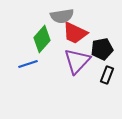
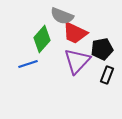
gray semicircle: rotated 30 degrees clockwise
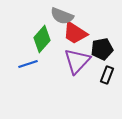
red trapezoid: rotated 8 degrees clockwise
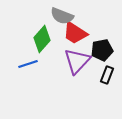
black pentagon: moved 1 px down
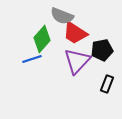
blue line: moved 4 px right, 5 px up
black rectangle: moved 9 px down
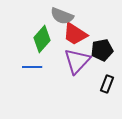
red trapezoid: moved 1 px down
blue line: moved 8 px down; rotated 18 degrees clockwise
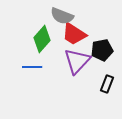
red trapezoid: moved 1 px left
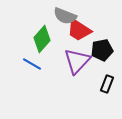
gray semicircle: moved 3 px right
red trapezoid: moved 5 px right, 4 px up
blue line: moved 3 px up; rotated 30 degrees clockwise
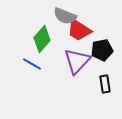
black rectangle: moved 2 px left; rotated 30 degrees counterclockwise
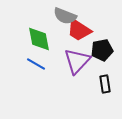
green diamond: moved 3 px left; rotated 52 degrees counterclockwise
blue line: moved 4 px right
